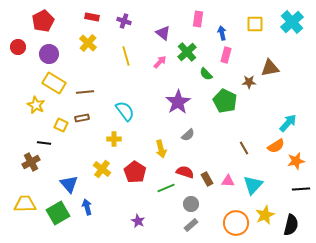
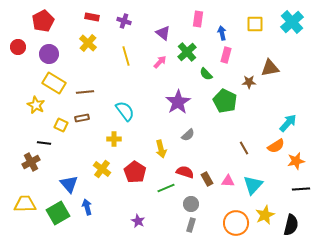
gray rectangle at (191, 225): rotated 32 degrees counterclockwise
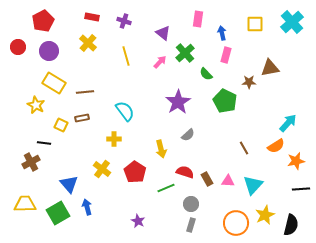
green cross at (187, 52): moved 2 px left, 1 px down
purple circle at (49, 54): moved 3 px up
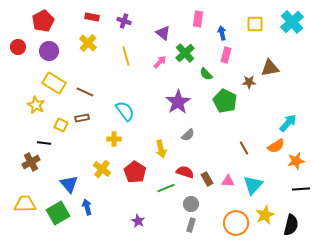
brown line at (85, 92): rotated 30 degrees clockwise
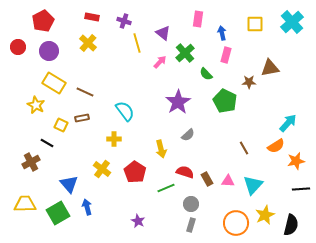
yellow line at (126, 56): moved 11 px right, 13 px up
black line at (44, 143): moved 3 px right; rotated 24 degrees clockwise
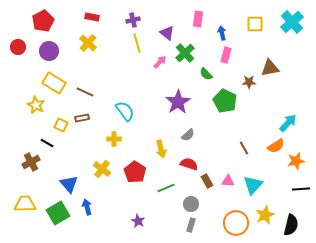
purple cross at (124, 21): moved 9 px right, 1 px up; rotated 32 degrees counterclockwise
purple triangle at (163, 33): moved 4 px right
red semicircle at (185, 172): moved 4 px right, 8 px up
brown rectangle at (207, 179): moved 2 px down
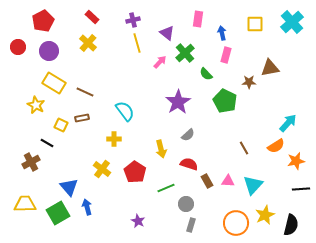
red rectangle at (92, 17): rotated 32 degrees clockwise
blue triangle at (69, 184): moved 3 px down
gray circle at (191, 204): moved 5 px left
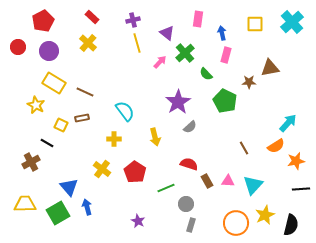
gray semicircle at (188, 135): moved 2 px right, 8 px up
yellow arrow at (161, 149): moved 6 px left, 12 px up
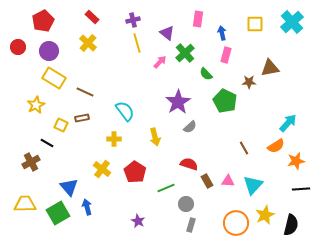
yellow rectangle at (54, 83): moved 5 px up
yellow star at (36, 105): rotated 18 degrees clockwise
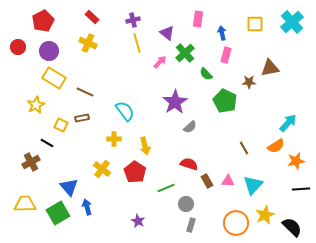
yellow cross at (88, 43): rotated 18 degrees counterclockwise
purple star at (178, 102): moved 3 px left
yellow arrow at (155, 137): moved 10 px left, 9 px down
black semicircle at (291, 225): moved 1 px right, 2 px down; rotated 60 degrees counterclockwise
